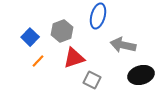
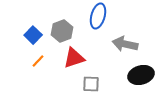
blue square: moved 3 px right, 2 px up
gray arrow: moved 2 px right, 1 px up
gray square: moved 1 px left, 4 px down; rotated 24 degrees counterclockwise
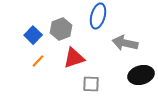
gray hexagon: moved 1 px left, 2 px up
gray arrow: moved 1 px up
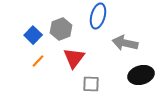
red triangle: rotated 35 degrees counterclockwise
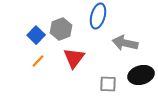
blue square: moved 3 px right
gray square: moved 17 px right
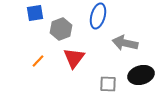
blue square: moved 1 px left, 22 px up; rotated 36 degrees clockwise
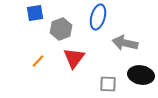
blue ellipse: moved 1 px down
black ellipse: rotated 25 degrees clockwise
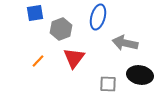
black ellipse: moved 1 px left
